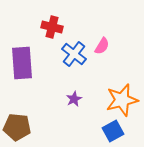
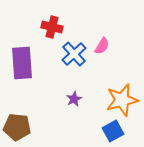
blue cross: rotated 10 degrees clockwise
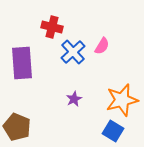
blue cross: moved 1 px left, 2 px up
brown pentagon: rotated 16 degrees clockwise
blue square: rotated 30 degrees counterclockwise
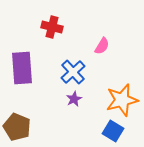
blue cross: moved 20 px down
purple rectangle: moved 5 px down
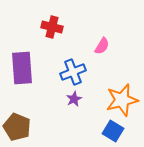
blue cross: rotated 20 degrees clockwise
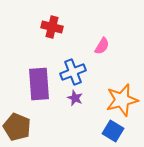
purple rectangle: moved 17 px right, 16 px down
purple star: moved 1 px right, 1 px up; rotated 21 degrees counterclockwise
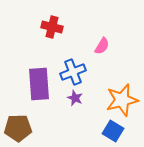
brown pentagon: moved 1 px right, 1 px down; rotated 24 degrees counterclockwise
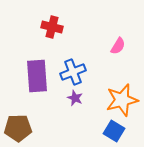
pink semicircle: moved 16 px right
purple rectangle: moved 2 px left, 8 px up
blue square: moved 1 px right
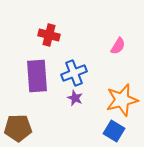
red cross: moved 3 px left, 8 px down
blue cross: moved 1 px right, 1 px down
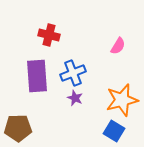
blue cross: moved 1 px left
